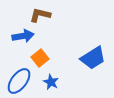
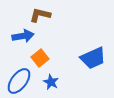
blue trapezoid: rotated 8 degrees clockwise
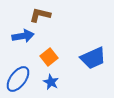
orange square: moved 9 px right, 1 px up
blue ellipse: moved 1 px left, 2 px up
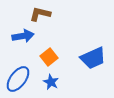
brown L-shape: moved 1 px up
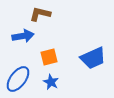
orange square: rotated 24 degrees clockwise
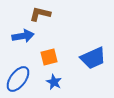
blue star: moved 3 px right
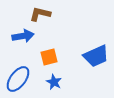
blue trapezoid: moved 3 px right, 2 px up
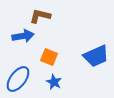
brown L-shape: moved 2 px down
orange square: rotated 36 degrees clockwise
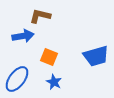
blue trapezoid: rotated 8 degrees clockwise
blue ellipse: moved 1 px left
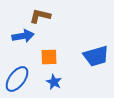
orange square: rotated 24 degrees counterclockwise
